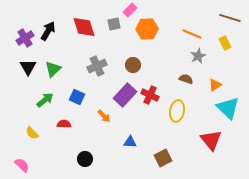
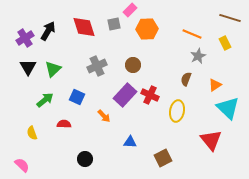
brown semicircle: rotated 88 degrees counterclockwise
yellow semicircle: rotated 24 degrees clockwise
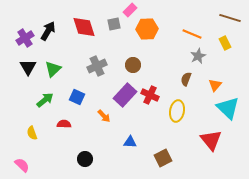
orange triangle: rotated 16 degrees counterclockwise
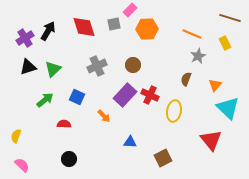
black triangle: rotated 42 degrees clockwise
yellow ellipse: moved 3 px left
yellow semicircle: moved 16 px left, 3 px down; rotated 40 degrees clockwise
black circle: moved 16 px left
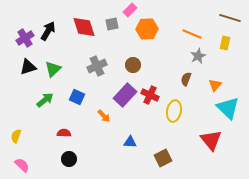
gray square: moved 2 px left
yellow rectangle: rotated 40 degrees clockwise
red semicircle: moved 9 px down
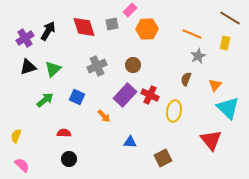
brown line: rotated 15 degrees clockwise
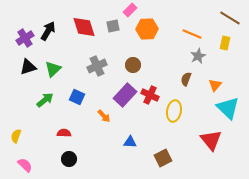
gray square: moved 1 px right, 2 px down
pink semicircle: moved 3 px right
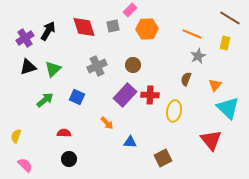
red cross: rotated 24 degrees counterclockwise
orange arrow: moved 3 px right, 7 px down
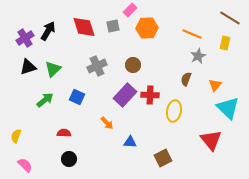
orange hexagon: moved 1 px up
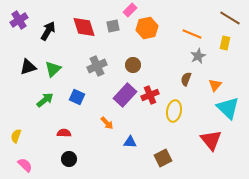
orange hexagon: rotated 10 degrees counterclockwise
purple cross: moved 6 px left, 18 px up
red cross: rotated 24 degrees counterclockwise
